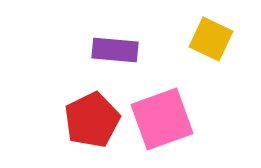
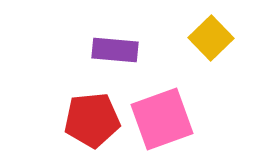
yellow square: moved 1 px up; rotated 21 degrees clockwise
red pentagon: rotated 20 degrees clockwise
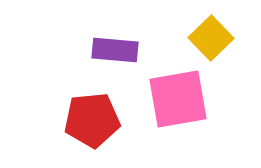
pink square: moved 16 px right, 20 px up; rotated 10 degrees clockwise
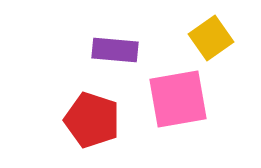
yellow square: rotated 9 degrees clockwise
red pentagon: rotated 24 degrees clockwise
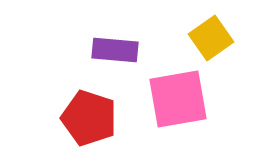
red pentagon: moved 3 px left, 2 px up
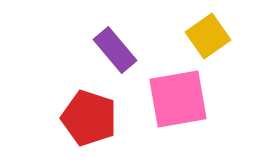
yellow square: moved 3 px left, 2 px up
purple rectangle: rotated 45 degrees clockwise
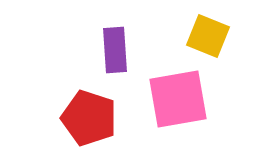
yellow square: rotated 33 degrees counterclockwise
purple rectangle: rotated 36 degrees clockwise
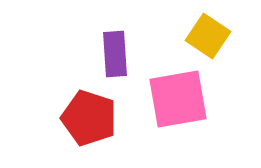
yellow square: rotated 12 degrees clockwise
purple rectangle: moved 4 px down
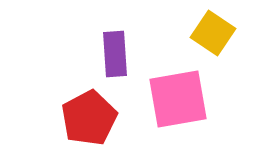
yellow square: moved 5 px right, 3 px up
red pentagon: rotated 26 degrees clockwise
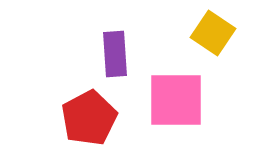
pink square: moved 2 px left, 1 px down; rotated 10 degrees clockwise
